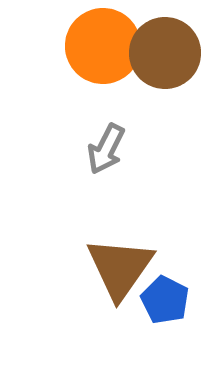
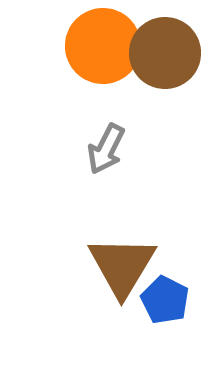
brown triangle: moved 2 px right, 2 px up; rotated 4 degrees counterclockwise
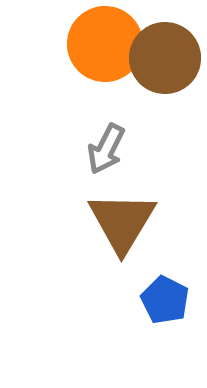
orange circle: moved 2 px right, 2 px up
brown circle: moved 5 px down
brown triangle: moved 44 px up
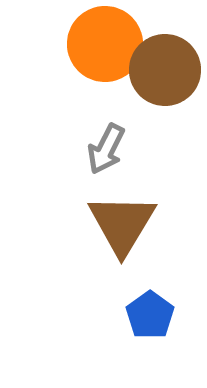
brown circle: moved 12 px down
brown triangle: moved 2 px down
blue pentagon: moved 15 px left, 15 px down; rotated 9 degrees clockwise
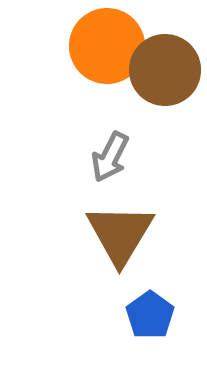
orange circle: moved 2 px right, 2 px down
gray arrow: moved 4 px right, 8 px down
brown triangle: moved 2 px left, 10 px down
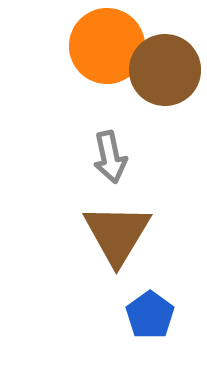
gray arrow: rotated 39 degrees counterclockwise
brown triangle: moved 3 px left
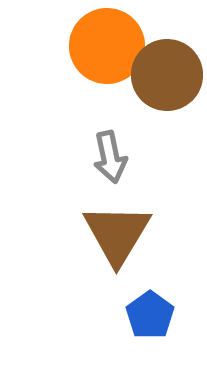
brown circle: moved 2 px right, 5 px down
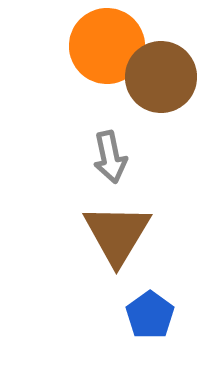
brown circle: moved 6 px left, 2 px down
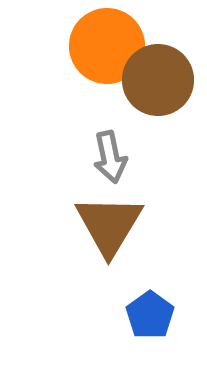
brown circle: moved 3 px left, 3 px down
brown triangle: moved 8 px left, 9 px up
